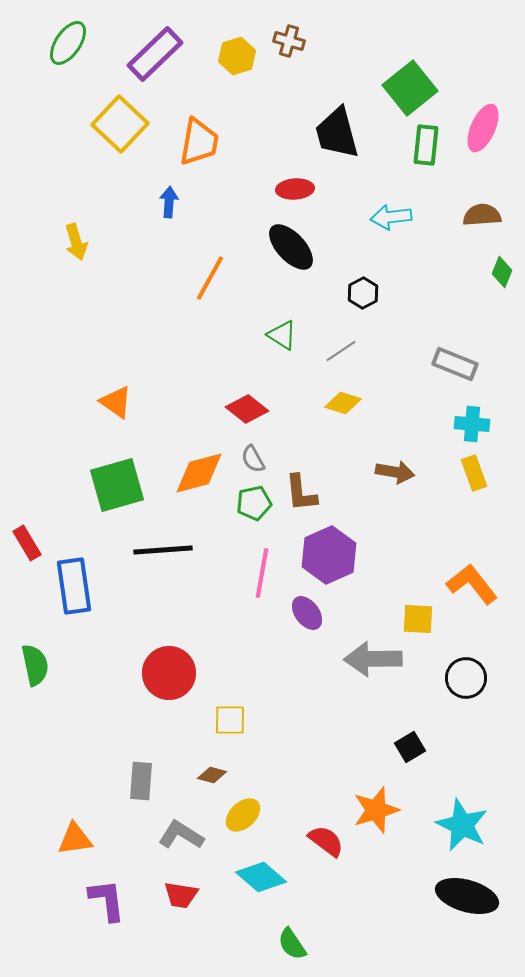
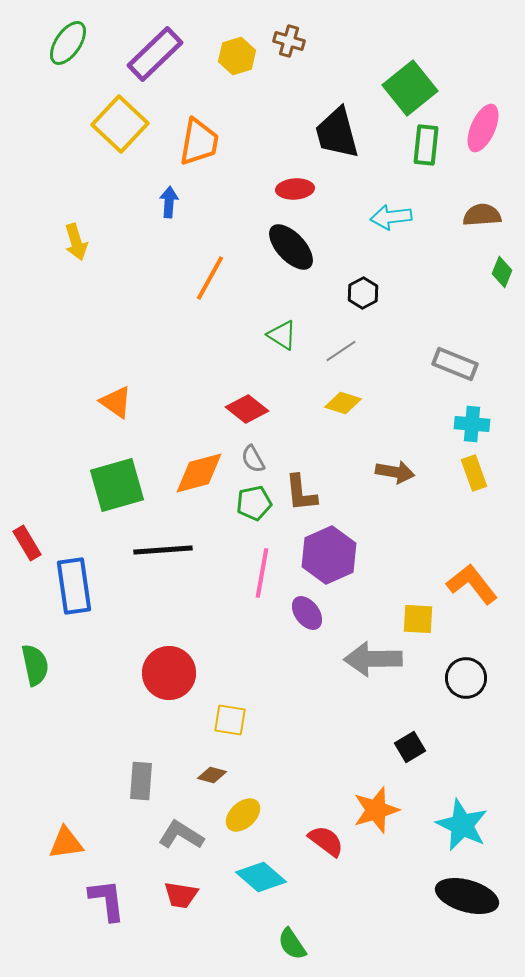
yellow square at (230, 720): rotated 8 degrees clockwise
orange triangle at (75, 839): moved 9 px left, 4 px down
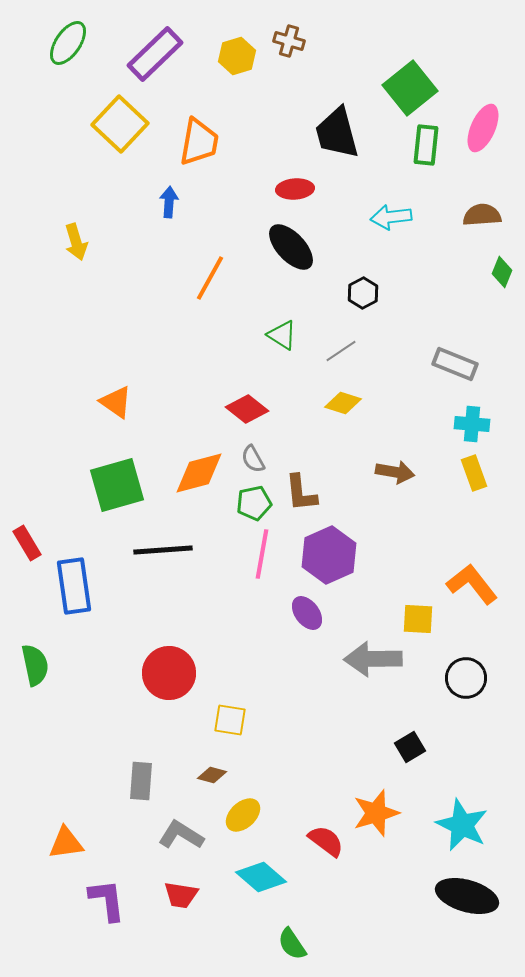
pink line at (262, 573): moved 19 px up
orange star at (376, 810): moved 3 px down
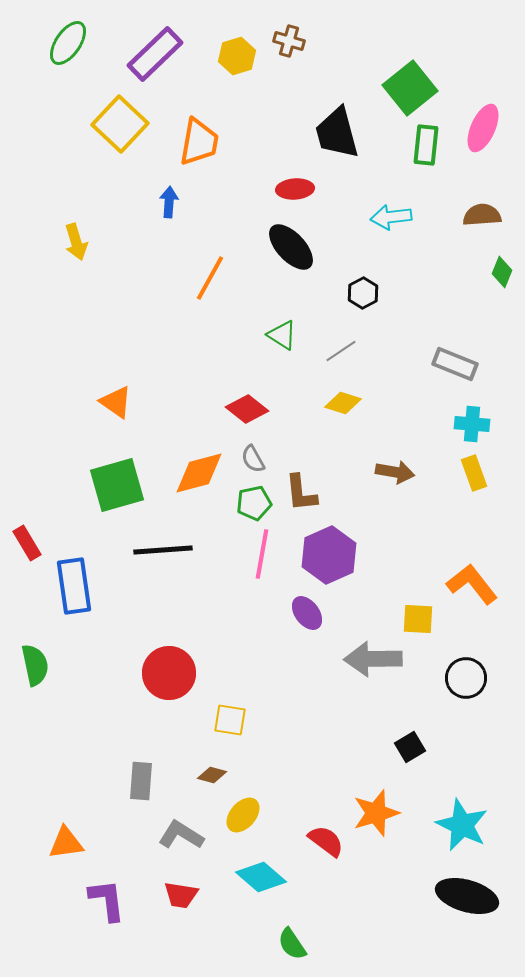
yellow ellipse at (243, 815): rotated 6 degrees counterclockwise
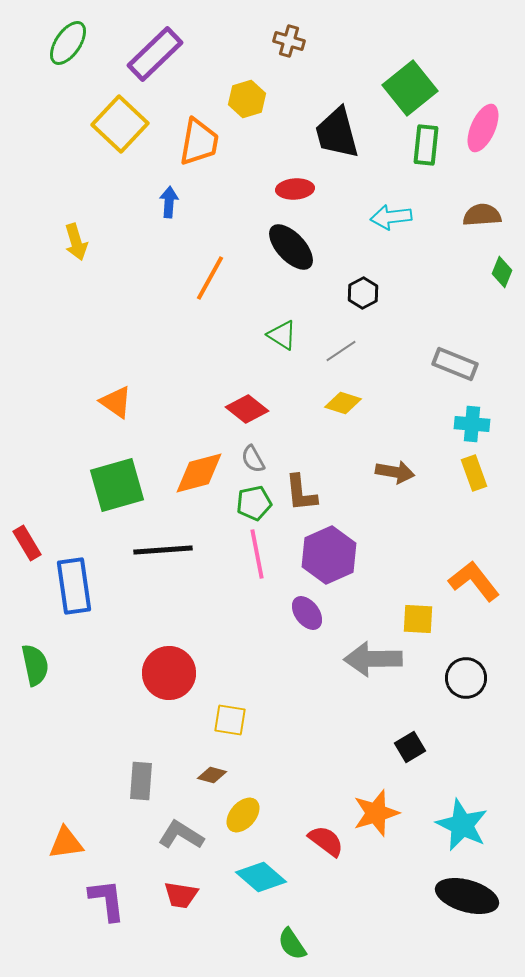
yellow hexagon at (237, 56): moved 10 px right, 43 px down
pink line at (262, 554): moved 5 px left; rotated 21 degrees counterclockwise
orange L-shape at (472, 584): moved 2 px right, 3 px up
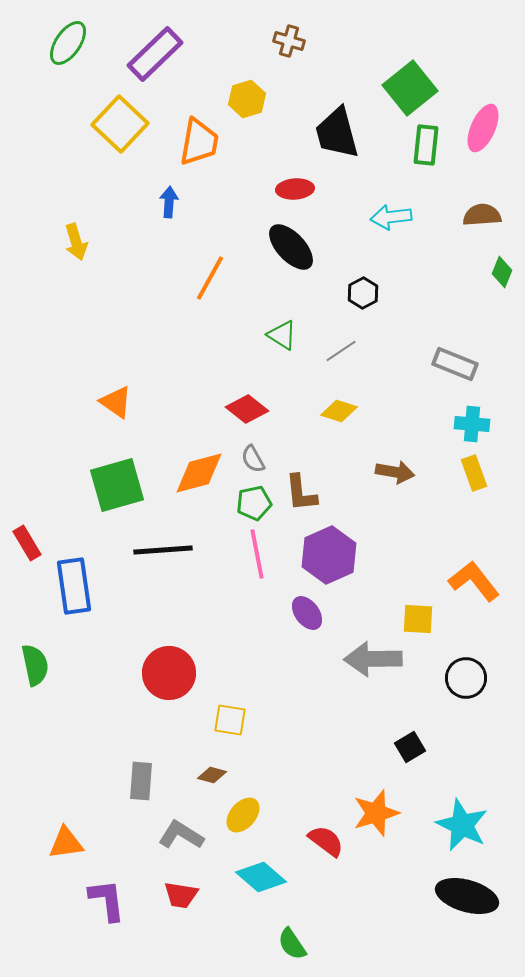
yellow diamond at (343, 403): moved 4 px left, 8 px down
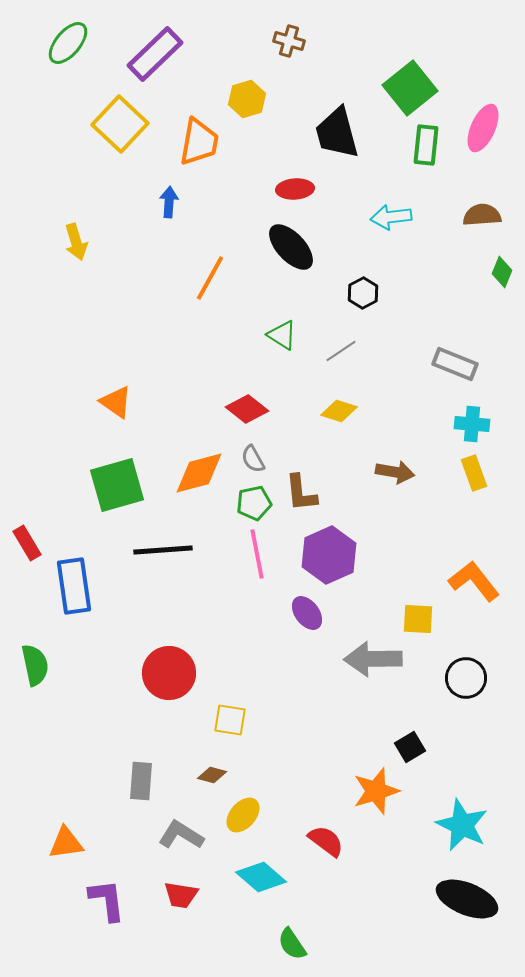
green ellipse at (68, 43): rotated 6 degrees clockwise
orange star at (376, 813): moved 22 px up
black ellipse at (467, 896): moved 3 px down; rotated 6 degrees clockwise
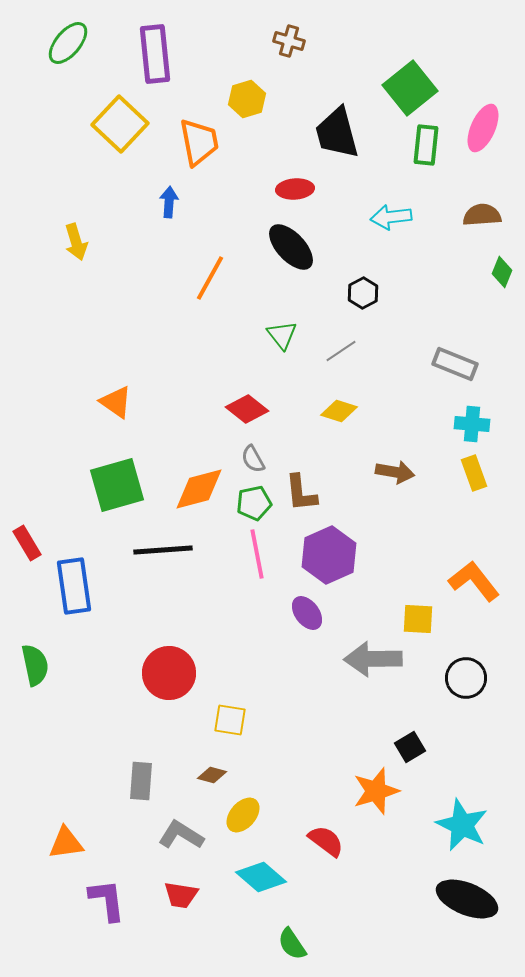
purple rectangle at (155, 54): rotated 52 degrees counterclockwise
orange trapezoid at (199, 142): rotated 21 degrees counterclockwise
green triangle at (282, 335): rotated 20 degrees clockwise
orange diamond at (199, 473): moved 16 px down
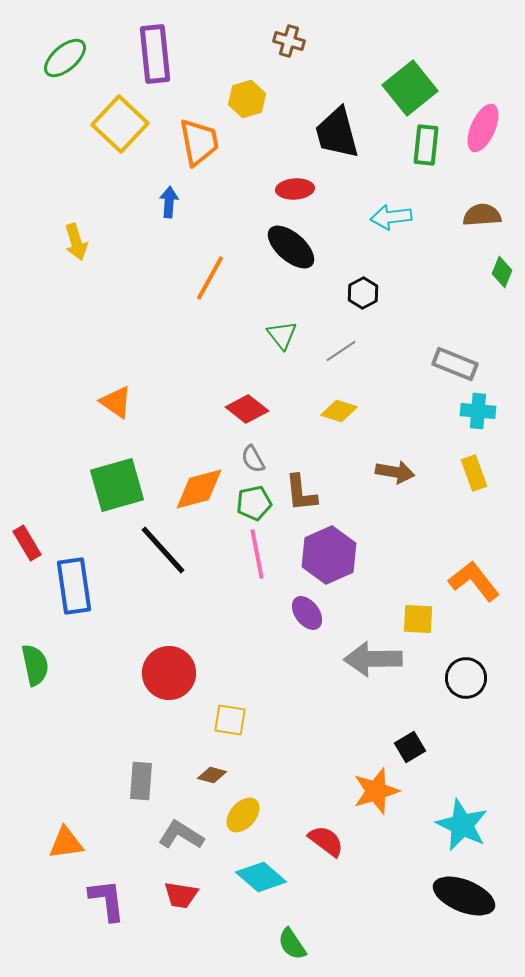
green ellipse at (68, 43): moved 3 px left, 15 px down; rotated 9 degrees clockwise
black ellipse at (291, 247): rotated 6 degrees counterclockwise
cyan cross at (472, 424): moved 6 px right, 13 px up
black line at (163, 550): rotated 52 degrees clockwise
black ellipse at (467, 899): moved 3 px left, 3 px up
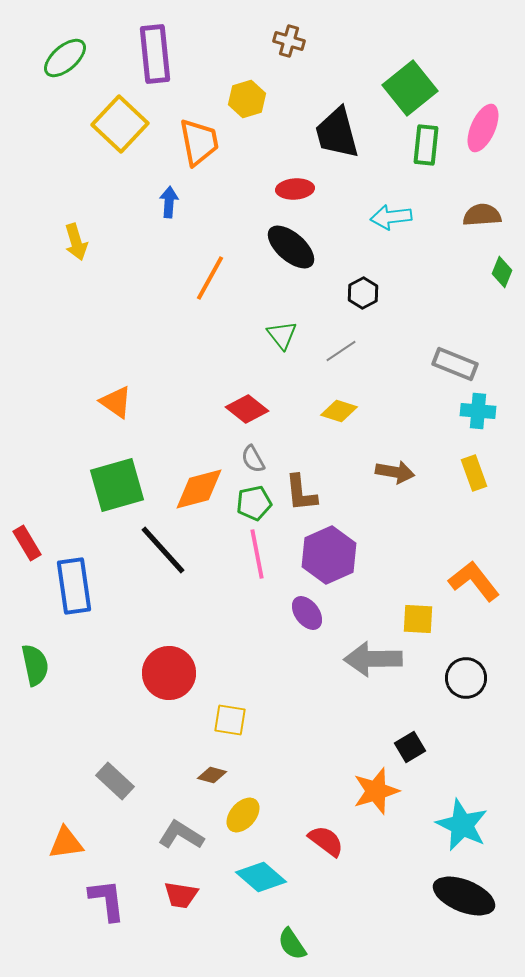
gray rectangle at (141, 781): moved 26 px left; rotated 51 degrees counterclockwise
